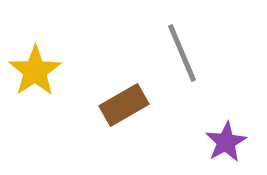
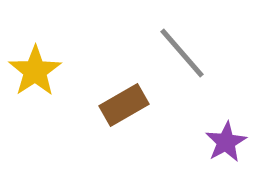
gray line: rotated 18 degrees counterclockwise
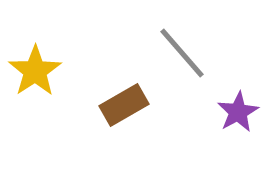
purple star: moved 12 px right, 30 px up
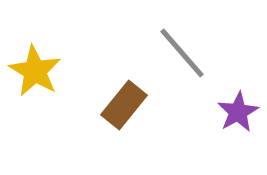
yellow star: rotated 8 degrees counterclockwise
brown rectangle: rotated 21 degrees counterclockwise
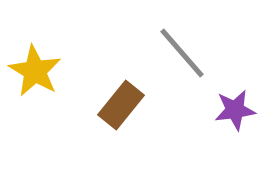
brown rectangle: moved 3 px left
purple star: moved 3 px left, 2 px up; rotated 21 degrees clockwise
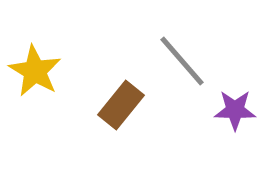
gray line: moved 8 px down
purple star: rotated 9 degrees clockwise
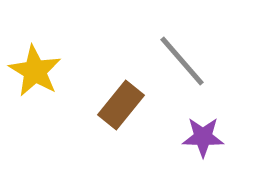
purple star: moved 32 px left, 27 px down
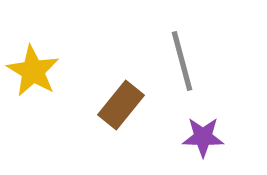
gray line: rotated 26 degrees clockwise
yellow star: moved 2 px left
